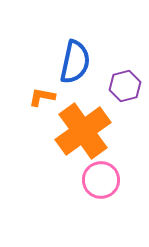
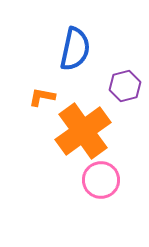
blue semicircle: moved 13 px up
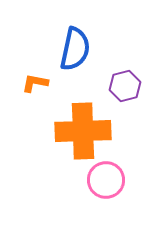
orange L-shape: moved 7 px left, 14 px up
orange cross: rotated 34 degrees clockwise
pink circle: moved 5 px right
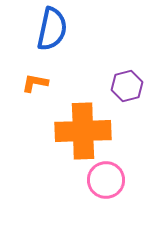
blue semicircle: moved 23 px left, 20 px up
purple hexagon: moved 2 px right
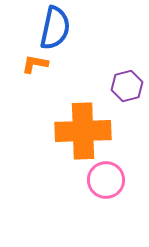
blue semicircle: moved 3 px right, 1 px up
orange L-shape: moved 19 px up
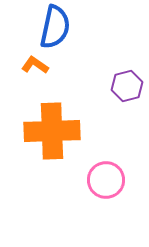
blue semicircle: moved 1 px up
orange L-shape: moved 1 px down; rotated 24 degrees clockwise
orange cross: moved 31 px left
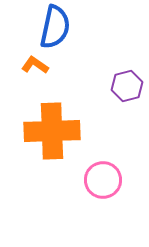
pink circle: moved 3 px left
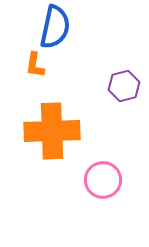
orange L-shape: rotated 116 degrees counterclockwise
purple hexagon: moved 3 px left
